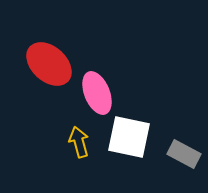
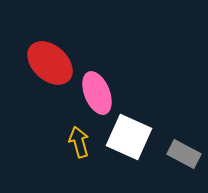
red ellipse: moved 1 px right, 1 px up
white square: rotated 12 degrees clockwise
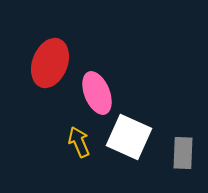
red ellipse: rotated 69 degrees clockwise
yellow arrow: rotated 8 degrees counterclockwise
gray rectangle: moved 1 px left, 1 px up; rotated 64 degrees clockwise
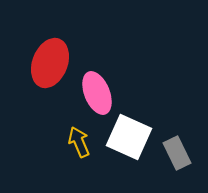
gray rectangle: moved 6 px left; rotated 28 degrees counterclockwise
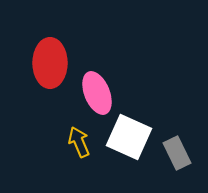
red ellipse: rotated 21 degrees counterclockwise
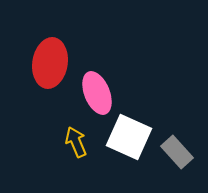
red ellipse: rotated 9 degrees clockwise
yellow arrow: moved 3 px left
gray rectangle: moved 1 px up; rotated 16 degrees counterclockwise
